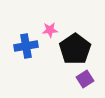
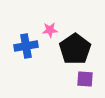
purple square: rotated 36 degrees clockwise
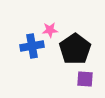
blue cross: moved 6 px right
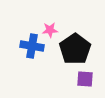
blue cross: rotated 20 degrees clockwise
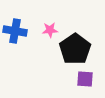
blue cross: moved 17 px left, 15 px up
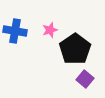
pink star: rotated 14 degrees counterclockwise
purple square: rotated 36 degrees clockwise
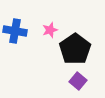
purple square: moved 7 px left, 2 px down
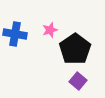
blue cross: moved 3 px down
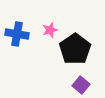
blue cross: moved 2 px right
purple square: moved 3 px right, 4 px down
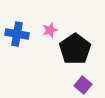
purple square: moved 2 px right
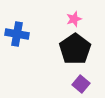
pink star: moved 24 px right, 11 px up
purple square: moved 2 px left, 1 px up
